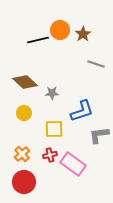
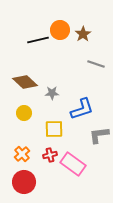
blue L-shape: moved 2 px up
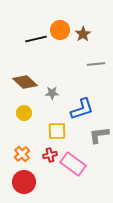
black line: moved 2 px left, 1 px up
gray line: rotated 24 degrees counterclockwise
yellow square: moved 3 px right, 2 px down
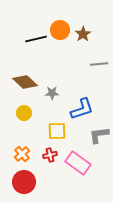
gray line: moved 3 px right
pink rectangle: moved 5 px right, 1 px up
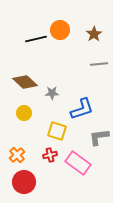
brown star: moved 11 px right
yellow square: rotated 18 degrees clockwise
gray L-shape: moved 2 px down
orange cross: moved 5 px left, 1 px down
